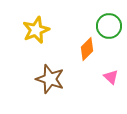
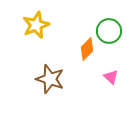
green circle: moved 5 px down
yellow star: moved 5 px up
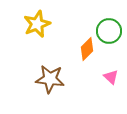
yellow star: moved 1 px right, 1 px up
brown star: rotated 12 degrees counterclockwise
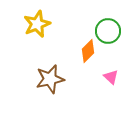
green circle: moved 1 px left
orange diamond: moved 1 px right, 2 px down
brown star: rotated 20 degrees counterclockwise
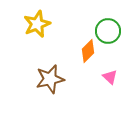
pink triangle: moved 1 px left
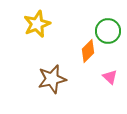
brown star: moved 2 px right
